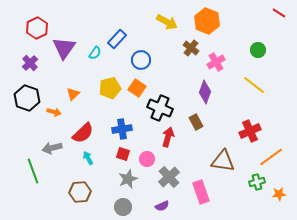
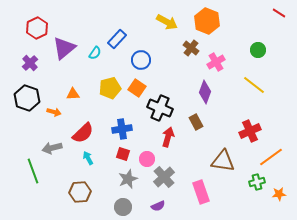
purple triangle: rotated 15 degrees clockwise
orange triangle: rotated 40 degrees clockwise
gray cross: moved 5 px left
purple semicircle: moved 4 px left
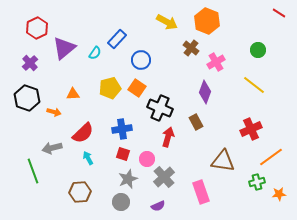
red cross: moved 1 px right, 2 px up
gray circle: moved 2 px left, 5 px up
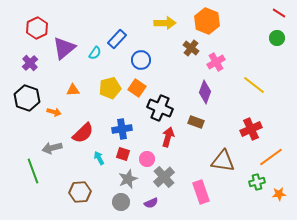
yellow arrow: moved 2 px left, 1 px down; rotated 30 degrees counterclockwise
green circle: moved 19 px right, 12 px up
orange triangle: moved 4 px up
brown rectangle: rotated 42 degrees counterclockwise
cyan arrow: moved 11 px right
purple semicircle: moved 7 px left, 3 px up
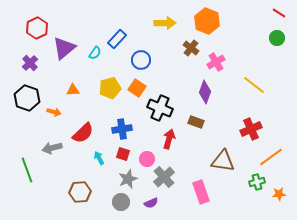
red arrow: moved 1 px right, 2 px down
green line: moved 6 px left, 1 px up
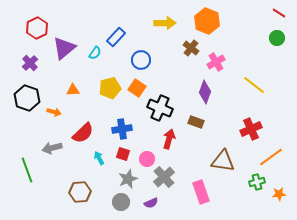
blue rectangle: moved 1 px left, 2 px up
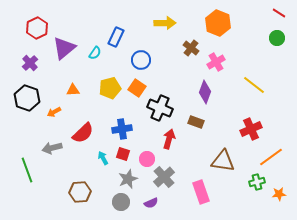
orange hexagon: moved 11 px right, 2 px down
blue rectangle: rotated 18 degrees counterclockwise
orange arrow: rotated 136 degrees clockwise
cyan arrow: moved 4 px right
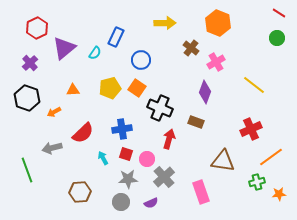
red square: moved 3 px right
gray star: rotated 18 degrees clockwise
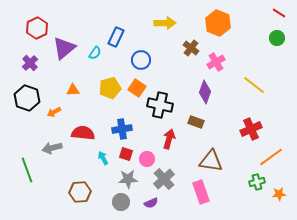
black cross: moved 3 px up; rotated 10 degrees counterclockwise
red semicircle: rotated 130 degrees counterclockwise
brown triangle: moved 12 px left
gray cross: moved 2 px down
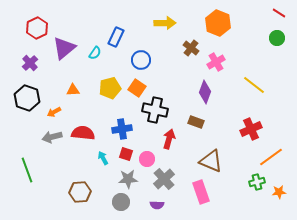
black cross: moved 5 px left, 5 px down
gray arrow: moved 11 px up
brown triangle: rotated 15 degrees clockwise
orange star: moved 2 px up
purple semicircle: moved 6 px right, 2 px down; rotated 24 degrees clockwise
